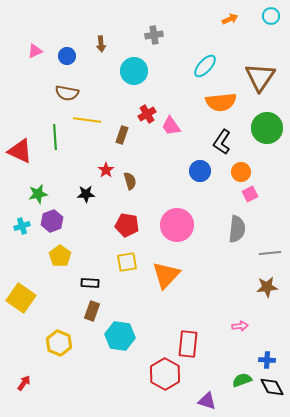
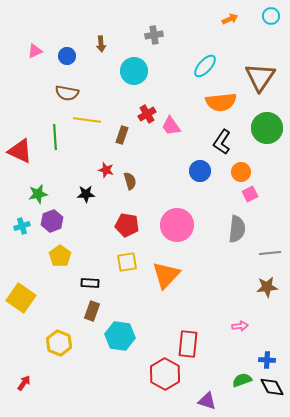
red star at (106, 170): rotated 21 degrees counterclockwise
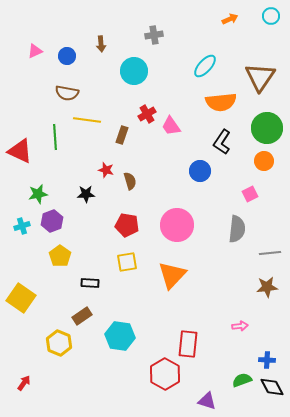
orange circle at (241, 172): moved 23 px right, 11 px up
orange triangle at (166, 275): moved 6 px right
brown rectangle at (92, 311): moved 10 px left, 5 px down; rotated 36 degrees clockwise
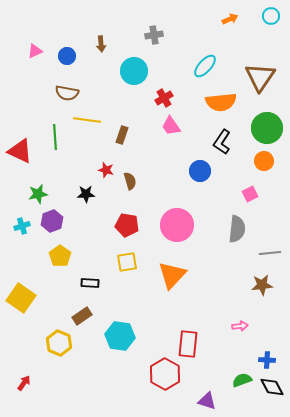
red cross at (147, 114): moved 17 px right, 16 px up
brown star at (267, 287): moved 5 px left, 2 px up
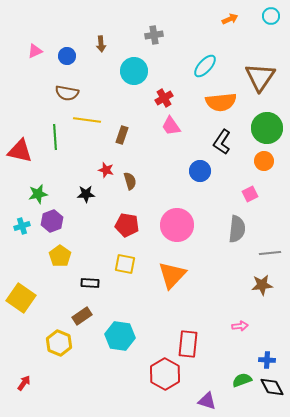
red triangle at (20, 151): rotated 12 degrees counterclockwise
yellow square at (127, 262): moved 2 px left, 2 px down; rotated 20 degrees clockwise
